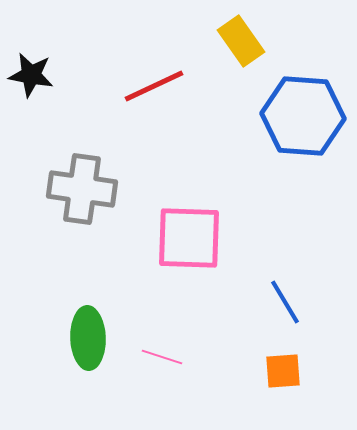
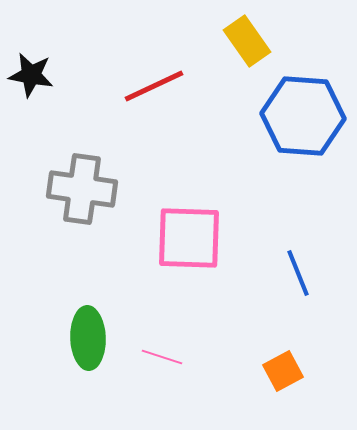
yellow rectangle: moved 6 px right
blue line: moved 13 px right, 29 px up; rotated 9 degrees clockwise
orange square: rotated 24 degrees counterclockwise
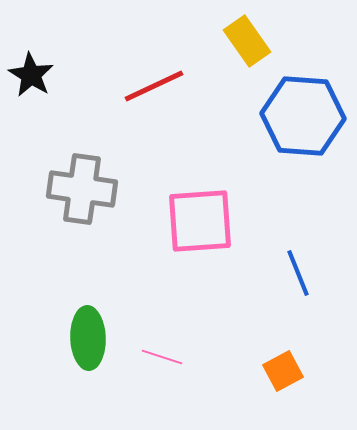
black star: rotated 21 degrees clockwise
pink square: moved 11 px right, 17 px up; rotated 6 degrees counterclockwise
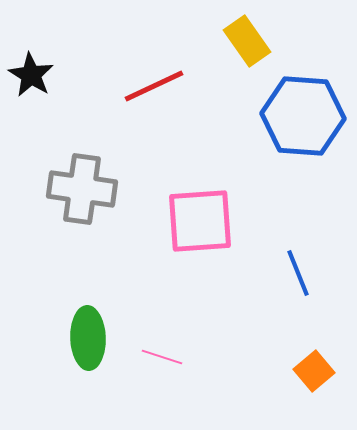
orange square: moved 31 px right; rotated 12 degrees counterclockwise
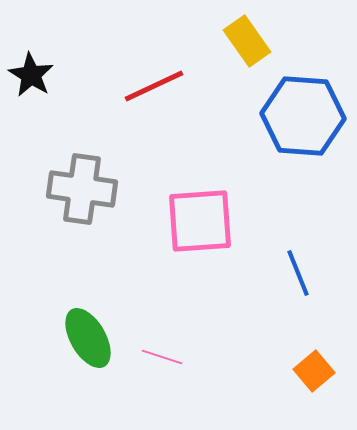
green ellipse: rotated 28 degrees counterclockwise
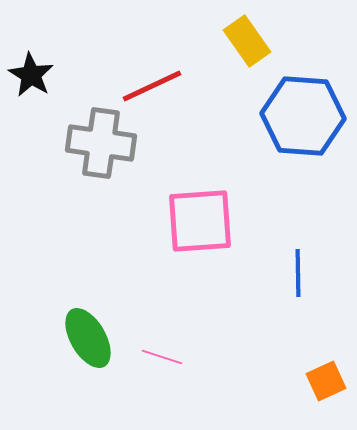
red line: moved 2 px left
gray cross: moved 19 px right, 46 px up
blue line: rotated 21 degrees clockwise
orange square: moved 12 px right, 10 px down; rotated 15 degrees clockwise
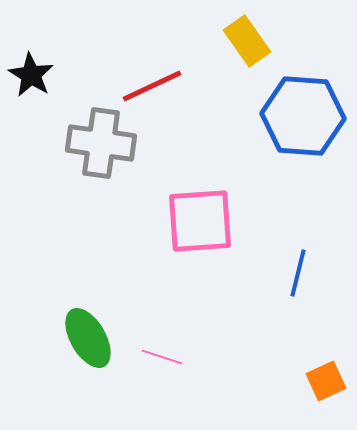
blue line: rotated 15 degrees clockwise
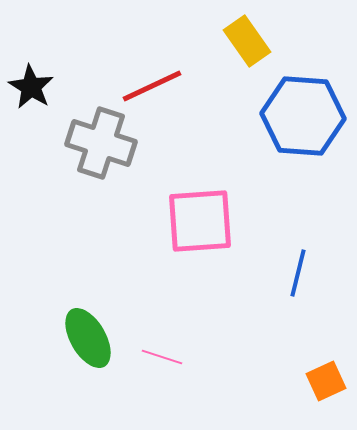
black star: moved 12 px down
gray cross: rotated 10 degrees clockwise
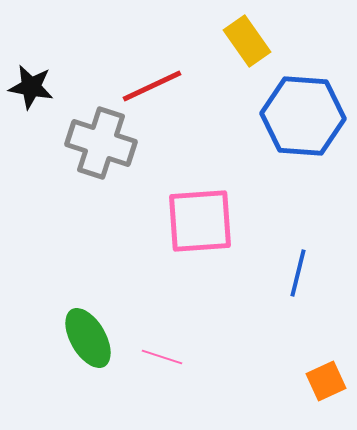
black star: rotated 21 degrees counterclockwise
